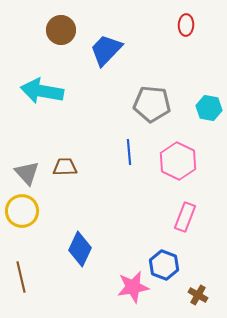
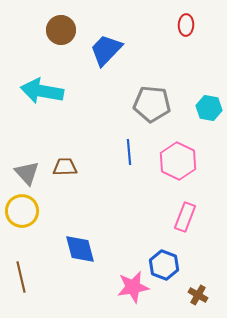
blue diamond: rotated 40 degrees counterclockwise
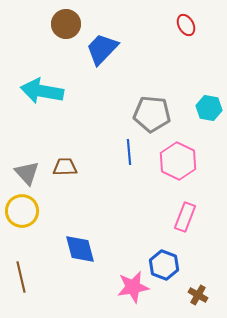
red ellipse: rotated 30 degrees counterclockwise
brown circle: moved 5 px right, 6 px up
blue trapezoid: moved 4 px left, 1 px up
gray pentagon: moved 10 px down
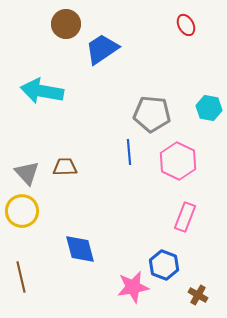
blue trapezoid: rotated 12 degrees clockwise
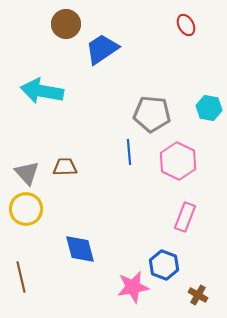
yellow circle: moved 4 px right, 2 px up
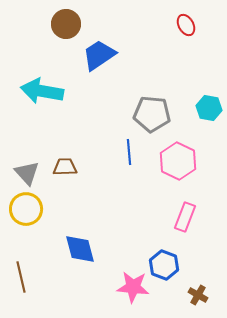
blue trapezoid: moved 3 px left, 6 px down
pink star: rotated 16 degrees clockwise
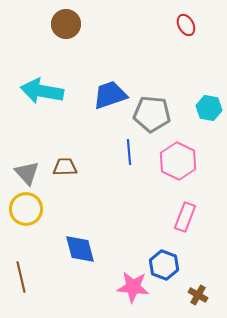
blue trapezoid: moved 11 px right, 40 px down; rotated 15 degrees clockwise
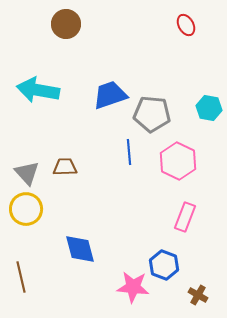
cyan arrow: moved 4 px left, 1 px up
